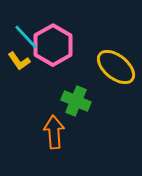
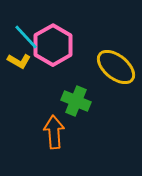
yellow L-shape: rotated 25 degrees counterclockwise
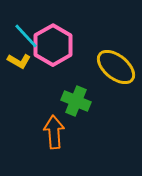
cyan line: moved 1 px up
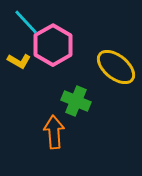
cyan line: moved 14 px up
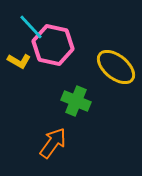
cyan line: moved 5 px right, 5 px down
pink hexagon: rotated 18 degrees counterclockwise
orange arrow: moved 1 px left, 11 px down; rotated 40 degrees clockwise
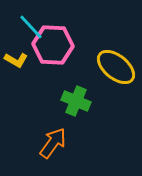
pink hexagon: rotated 9 degrees counterclockwise
yellow L-shape: moved 3 px left, 1 px up
